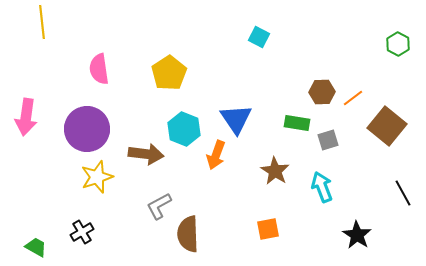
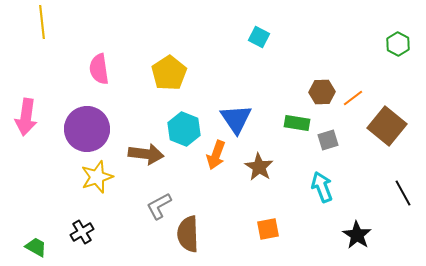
brown star: moved 16 px left, 4 px up
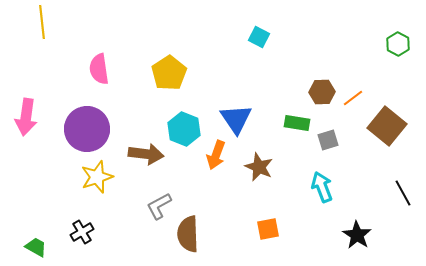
brown star: rotated 8 degrees counterclockwise
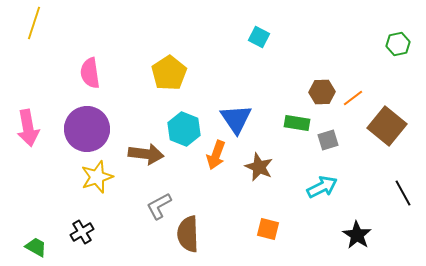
yellow line: moved 8 px left, 1 px down; rotated 24 degrees clockwise
green hexagon: rotated 20 degrees clockwise
pink semicircle: moved 9 px left, 4 px down
pink arrow: moved 2 px right, 11 px down; rotated 18 degrees counterclockwise
cyan arrow: rotated 84 degrees clockwise
orange square: rotated 25 degrees clockwise
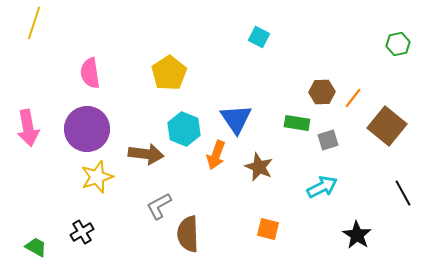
orange line: rotated 15 degrees counterclockwise
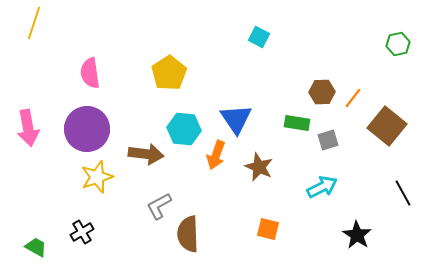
cyan hexagon: rotated 16 degrees counterclockwise
